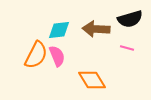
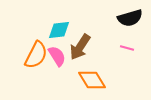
black semicircle: moved 1 px up
brown arrow: moved 16 px left, 18 px down; rotated 60 degrees counterclockwise
pink semicircle: rotated 10 degrees counterclockwise
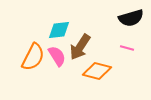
black semicircle: moved 1 px right
orange semicircle: moved 3 px left, 2 px down
orange diamond: moved 5 px right, 9 px up; rotated 44 degrees counterclockwise
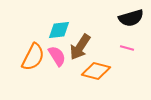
orange diamond: moved 1 px left
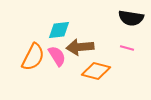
black semicircle: rotated 25 degrees clockwise
brown arrow: rotated 52 degrees clockwise
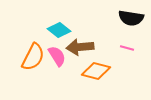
cyan diamond: rotated 45 degrees clockwise
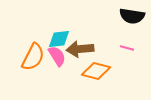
black semicircle: moved 1 px right, 2 px up
cyan diamond: moved 9 px down; rotated 45 degrees counterclockwise
brown arrow: moved 2 px down
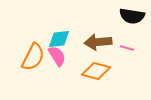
brown arrow: moved 18 px right, 7 px up
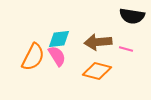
pink line: moved 1 px left, 1 px down
orange diamond: moved 1 px right
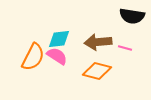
pink line: moved 1 px left, 1 px up
pink semicircle: rotated 25 degrees counterclockwise
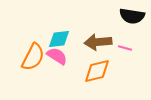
orange diamond: rotated 28 degrees counterclockwise
